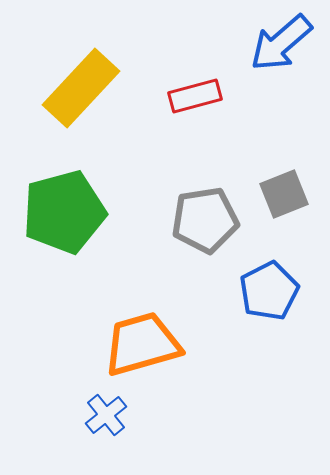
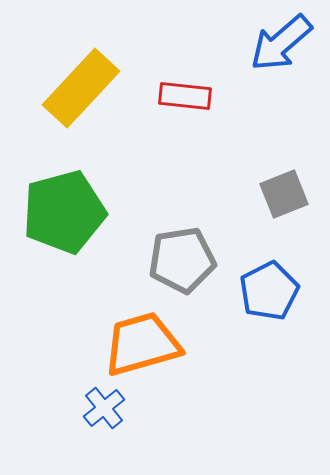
red rectangle: moved 10 px left; rotated 21 degrees clockwise
gray pentagon: moved 23 px left, 40 px down
blue cross: moved 2 px left, 7 px up
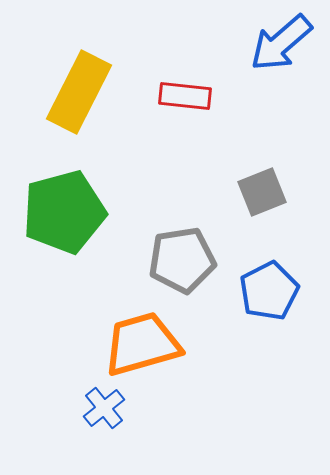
yellow rectangle: moved 2 px left, 4 px down; rotated 16 degrees counterclockwise
gray square: moved 22 px left, 2 px up
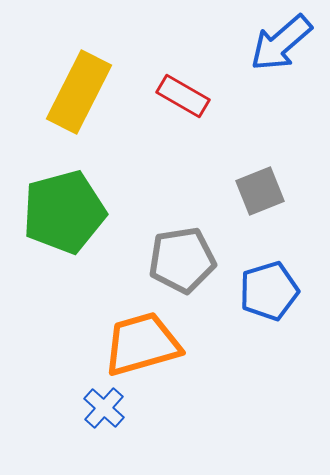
red rectangle: moved 2 px left; rotated 24 degrees clockwise
gray square: moved 2 px left, 1 px up
blue pentagon: rotated 10 degrees clockwise
blue cross: rotated 9 degrees counterclockwise
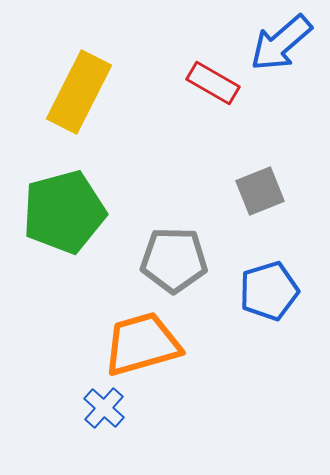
red rectangle: moved 30 px right, 13 px up
gray pentagon: moved 8 px left; rotated 10 degrees clockwise
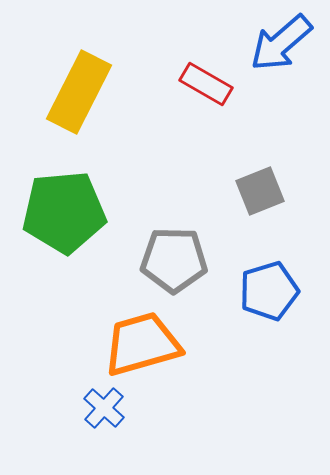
red rectangle: moved 7 px left, 1 px down
green pentagon: rotated 10 degrees clockwise
